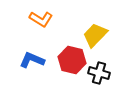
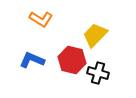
black cross: moved 1 px left
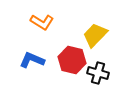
orange L-shape: moved 1 px right, 3 px down
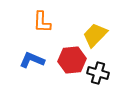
orange L-shape: rotated 60 degrees clockwise
red hexagon: rotated 20 degrees counterclockwise
